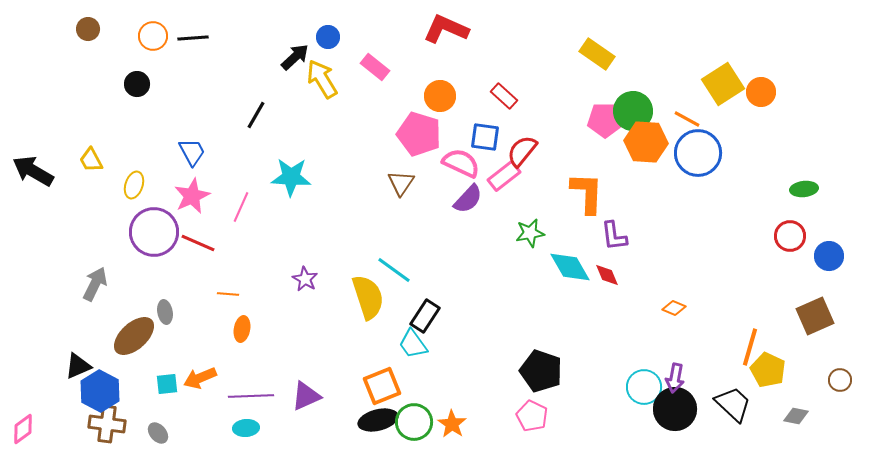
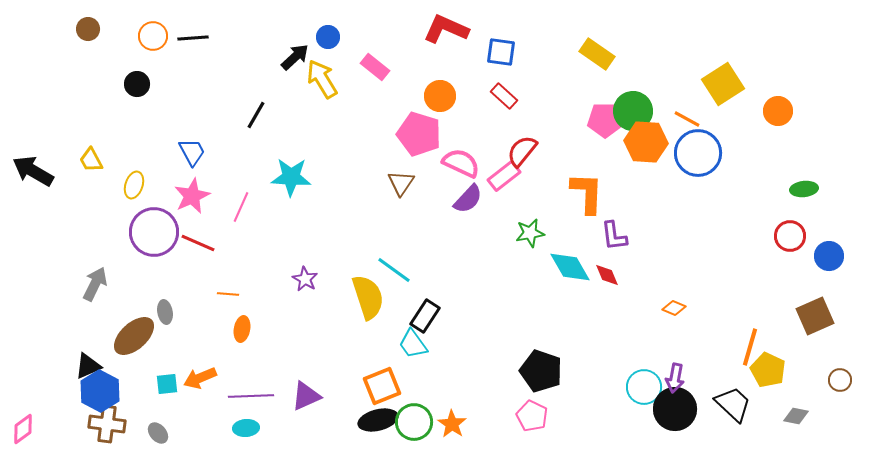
orange circle at (761, 92): moved 17 px right, 19 px down
blue square at (485, 137): moved 16 px right, 85 px up
black triangle at (78, 366): moved 10 px right
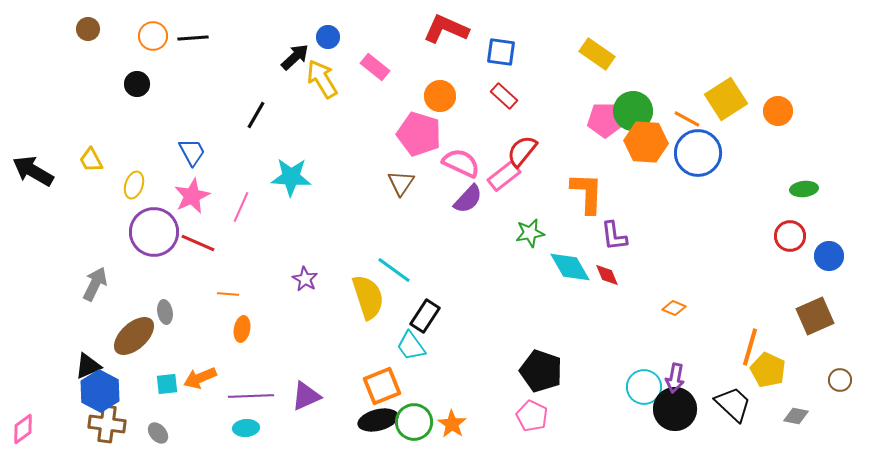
yellow square at (723, 84): moved 3 px right, 15 px down
cyan trapezoid at (413, 344): moved 2 px left, 2 px down
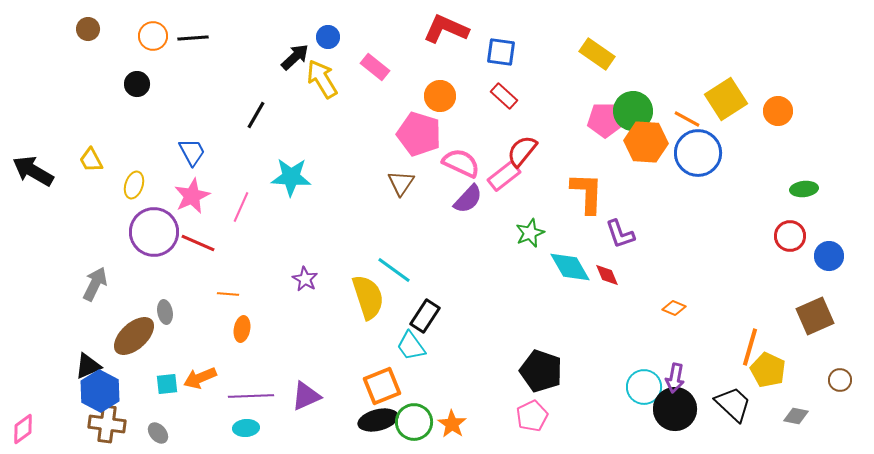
green star at (530, 233): rotated 12 degrees counterclockwise
purple L-shape at (614, 236): moved 6 px right, 2 px up; rotated 12 degrees counterclockwise
pink pentagon at (532, 416): rotated 20 degrees clockwise
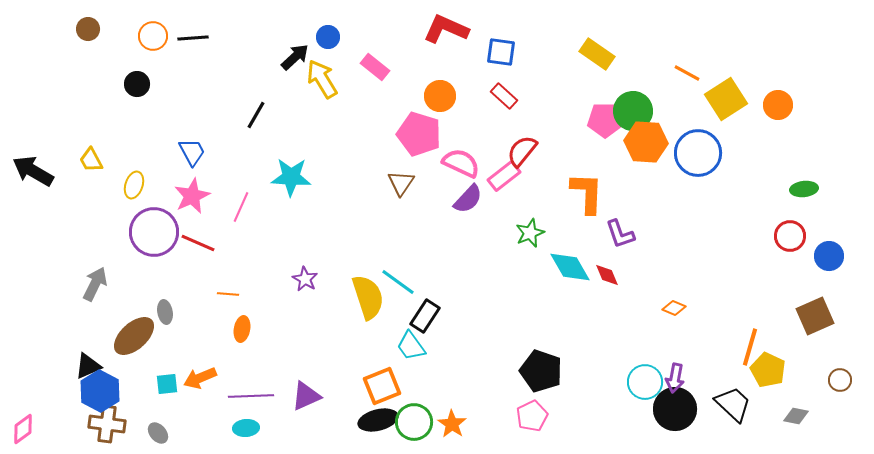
orange circle at (778, 111): moved 6 px up
orange line at (687, 119): moved 46 px up
cyan line at (394, 270): moved 4 px right, 12 px down
cyan circle at (644, 387): moved 1 px right, 5 px up
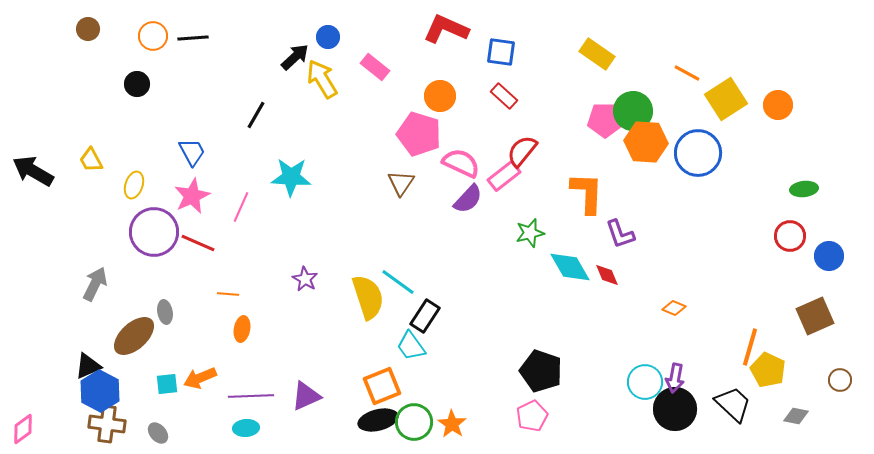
green star at (530, 233): rotated 8 degrees clockwise
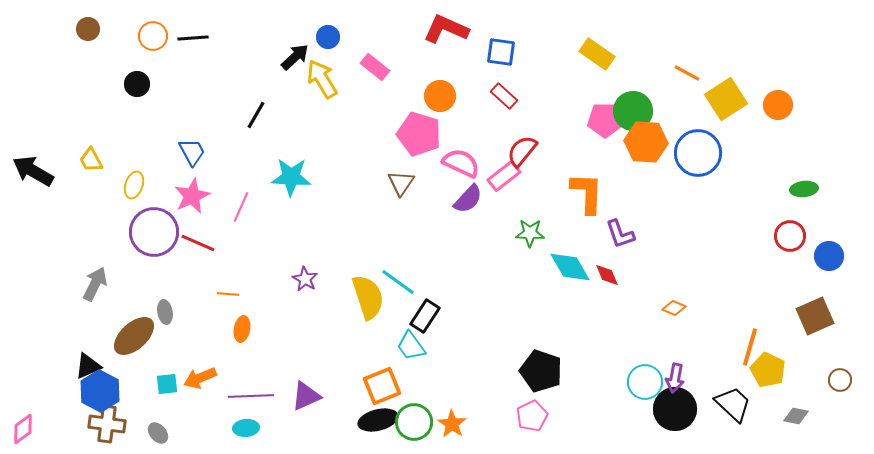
green star at (530, 233): rotated 16 degrees clockwise
